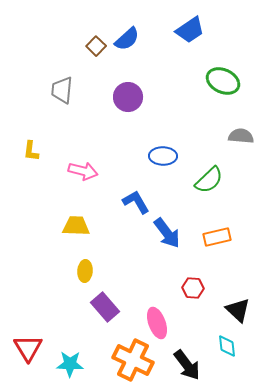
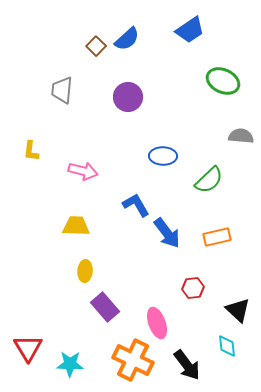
blue L-shape: moved 3 px down
red hexagon: rotated 10 degrees counterclockwise
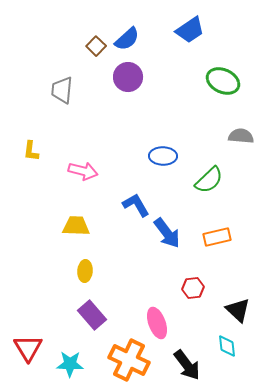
purple circle: moved 20 px up
purple rectangle: moved 13 px left, 8 px down
orange cross: moved 4 px left
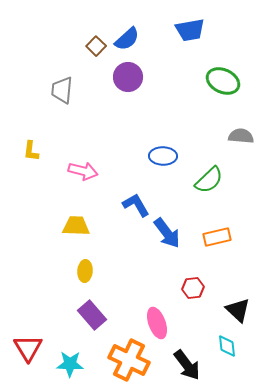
blue trapezoid: rotated 24 degrees clockwise
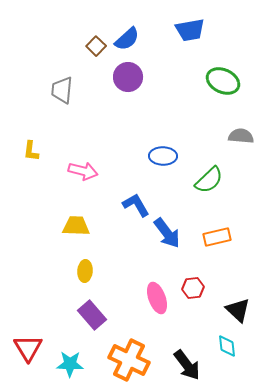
pink ellipse: moved 25 px up
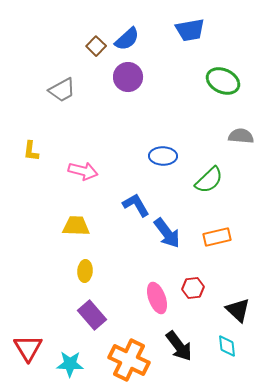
gray trapezoid: rotated 124 degrees counterclockwise
black arrow: moved 8 px left, 19 px up
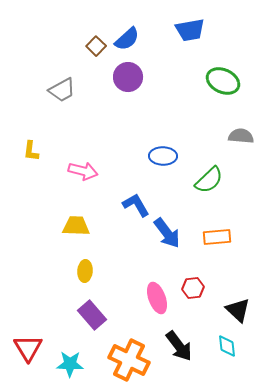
orange rectangle: rotated 8 degrees clockwise
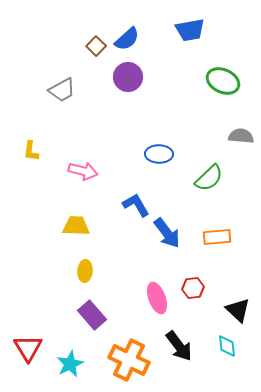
blue ellipse: moved 4 px left, 2 px up
green semicircle: moved 2 px up
cyan star: rotated 28 degrees counterclockwise
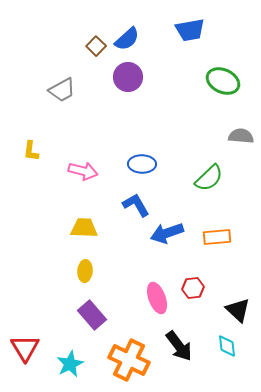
blue ellipse: moved 17 px left, 10 px down
yellow trapezoid: moved 8 px right, 2 px down
blue arrow: rotated 108 degrees clockwise
red triangle: moved 3 px left
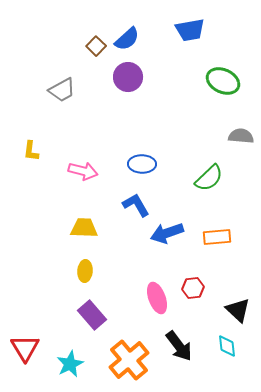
orange cross: rotated 24 degrees clockwise
